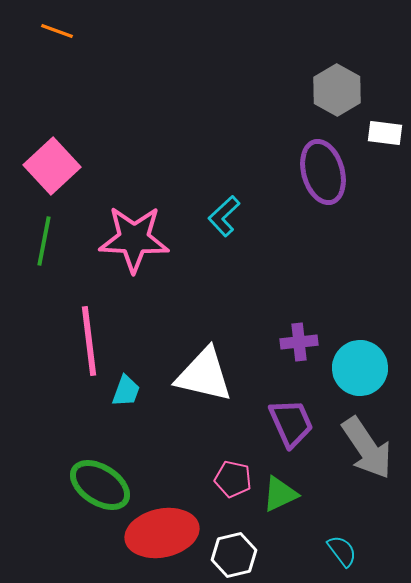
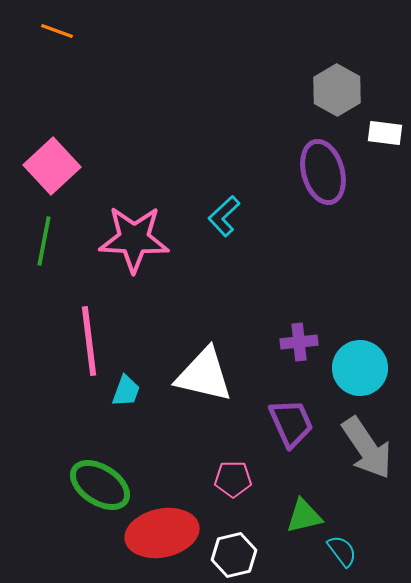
pink pentagon: rotated 12 degrees counterclockwise
green triangle: moved 24 px right, 22 px down; rotated 12 degrees clockwise
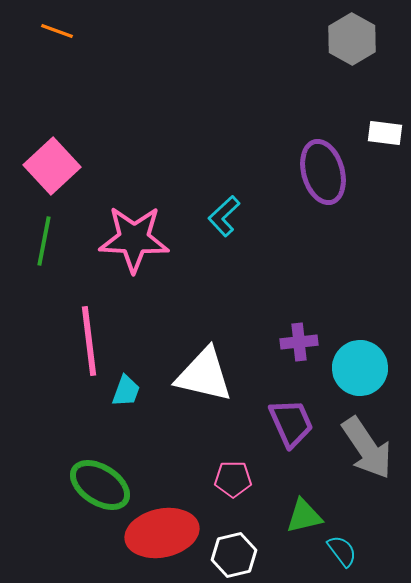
gray hexagon: moved 15 px right, 51 px up
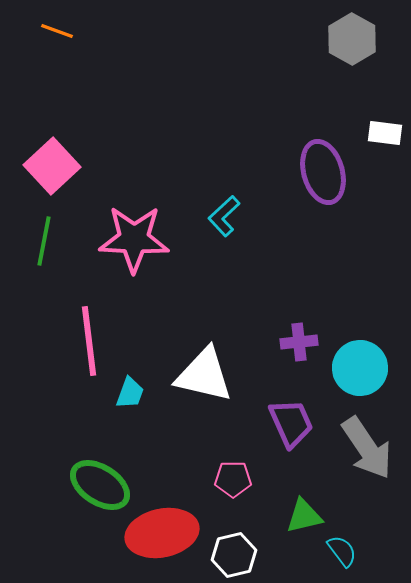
cyan trapezoid: moved 4 px right, 2 px down
